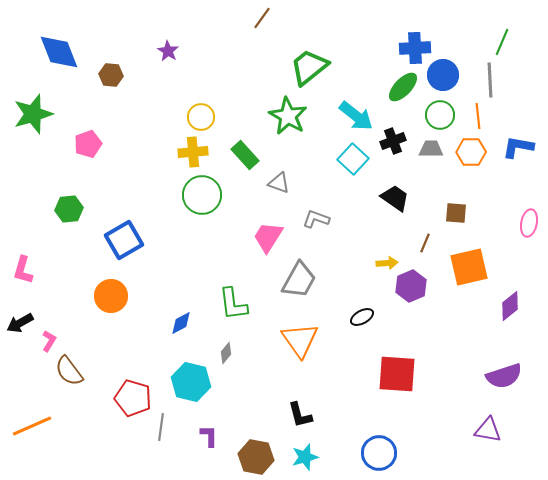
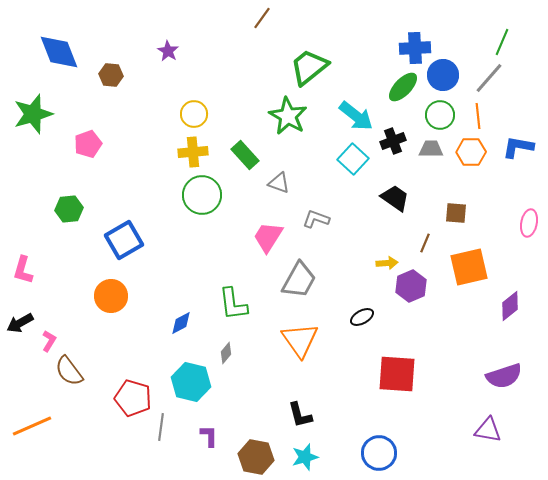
gray line at (490, 80): moved 1 px left, 2 px up; rotated 44 degrees clockwise
yellow circle at (201, 117): moved 7 px left, 3 px up
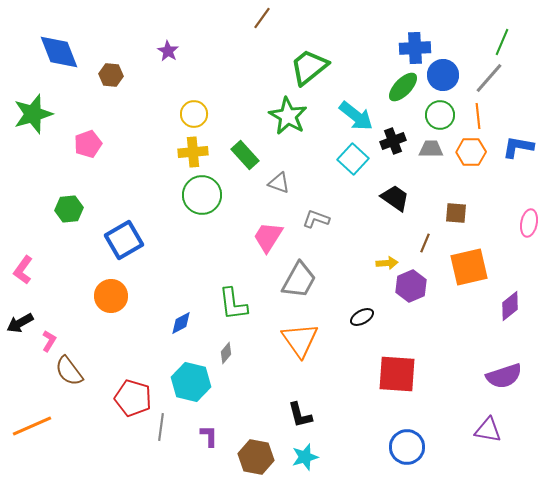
pink L-shape at (23, 270): rotated 20 degrees clockwise
blue circle at (379, 453): moved 28 px right, 6 px up
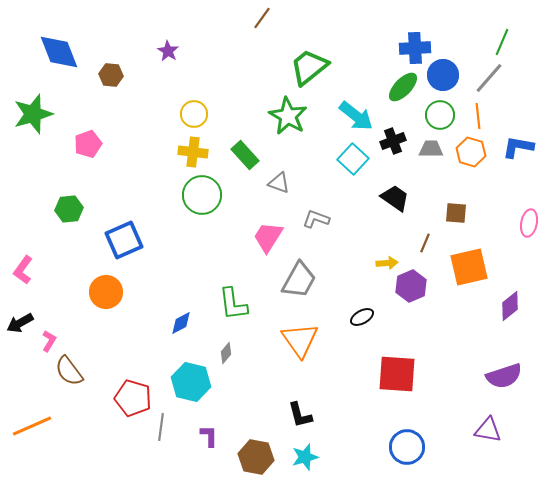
yellow cross at (193, 152): rotated 12 degrees clockwise
orange hexagon at (471, 152): rotated 16 degrees clockwise
blue square at (124, 240): rotated 6 degrees clockwise
orange circle at (111, 296): moved 5 px left, 4 px up
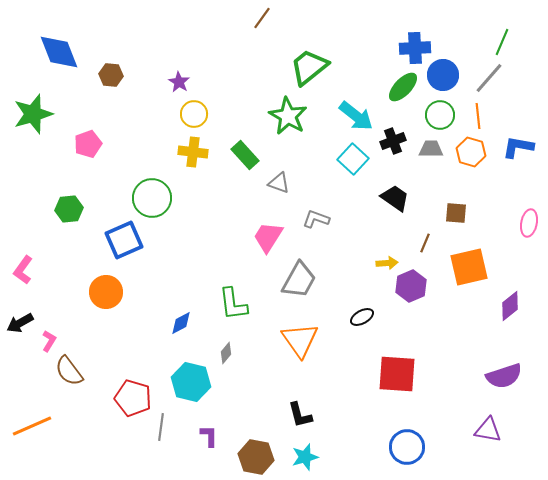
purple star at (168, 51): moved 11 px right, 31 px down
green circle at (202, 195): moved 50 px left, 3 px down
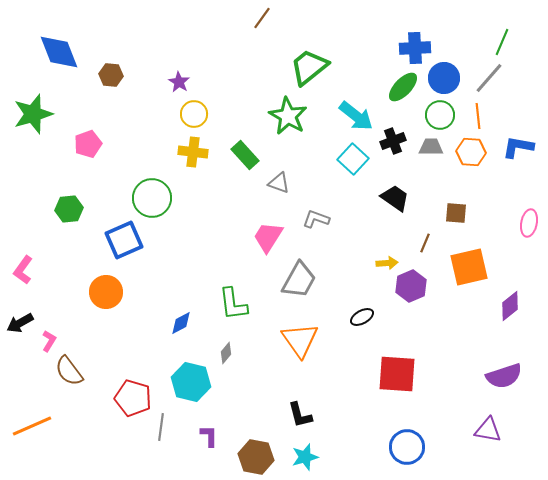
blue circle at (443, 75): moved 1 px right, 3 px down
gray trapezoid at (431, 149): moved 2 px up
orange hexagon at (471, 152): rotated 12 degrees counterclockwise
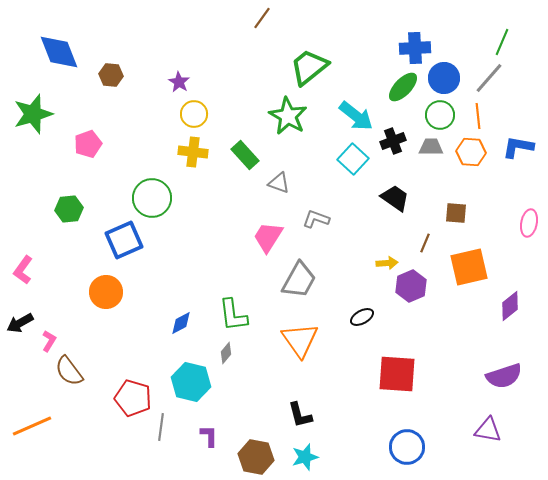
green L-shape at (233, 304): moved 11 px down
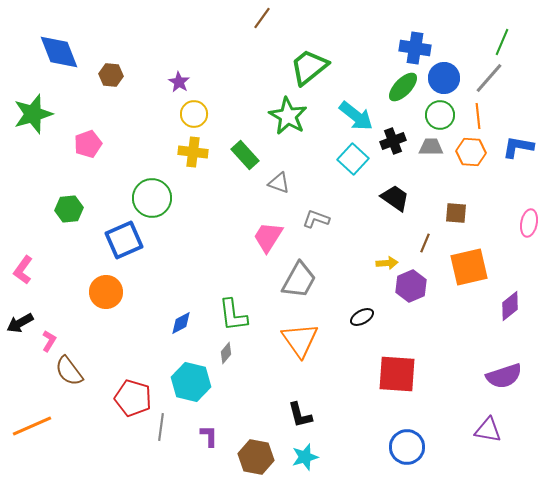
blue cross at (415, 48): rotated 12 degrees clockwise
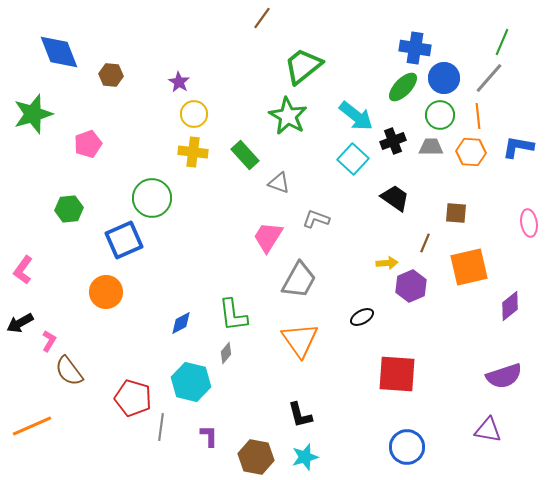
green trapezoid at (309, 67): moved 6 px left, 1 px up
pink ellipse at (529, 223): rotated 20 degrees counterclockwise
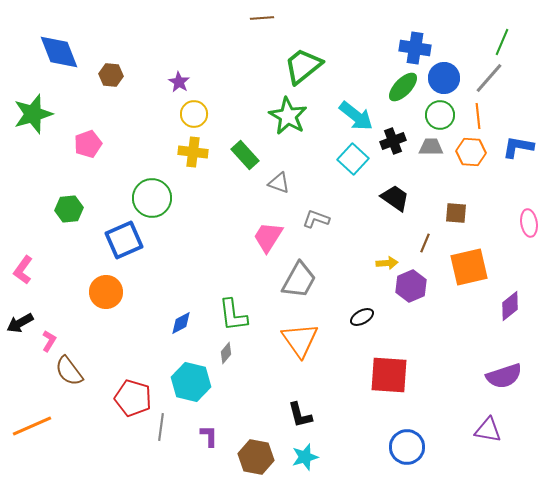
brown line at (262, 18): rotated 50 degrees clockwise
red square at (397, 374): moved 8 px left, 1 px down
